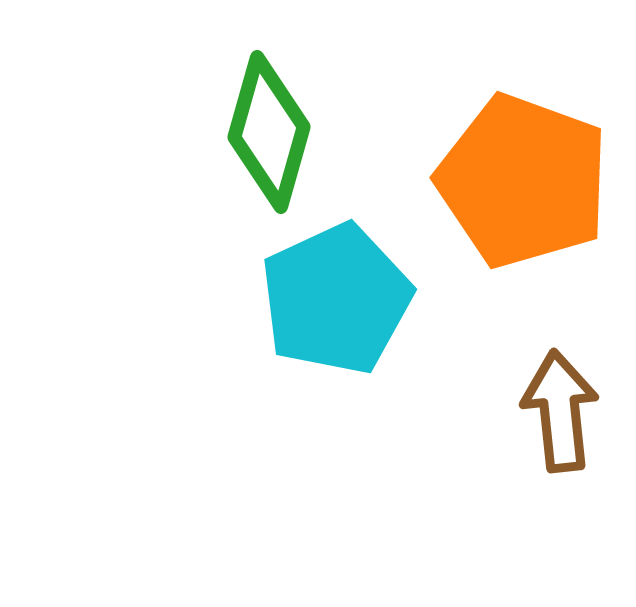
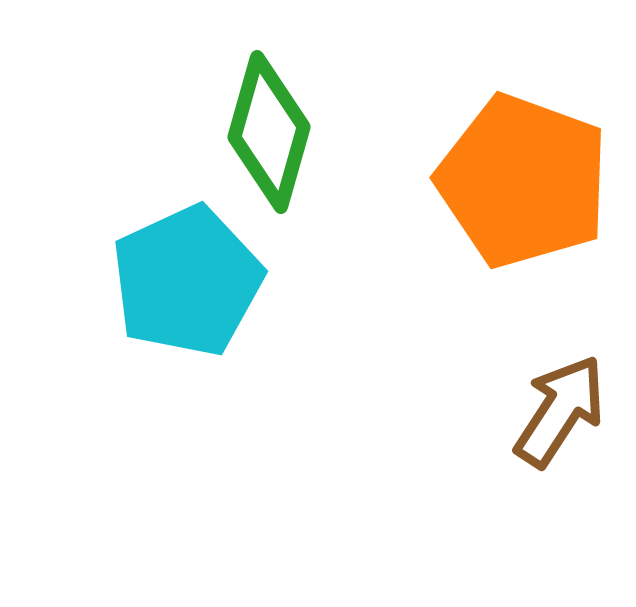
cyan pentagon: moved 149 px left, 18 px up
brown arrow: rotated 39 degrees clockwise
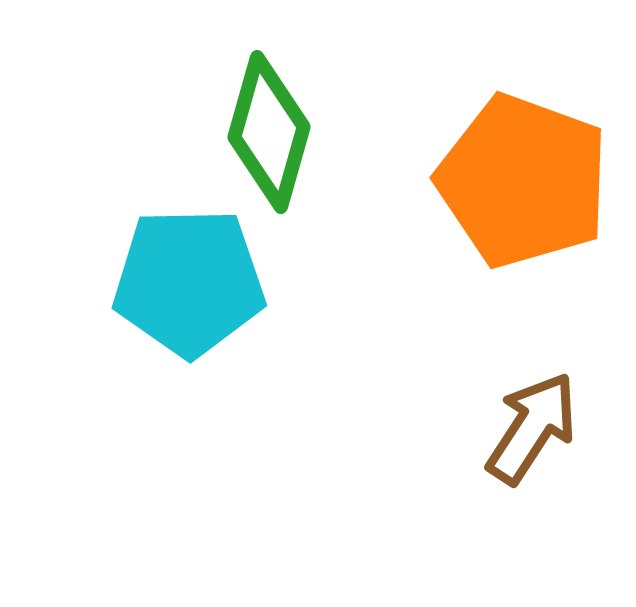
cyan pentagon: moved 2 px right, 1 px down; rotated 24 degrees clockwise
brown arrow: moved 28 px left, 17 px down
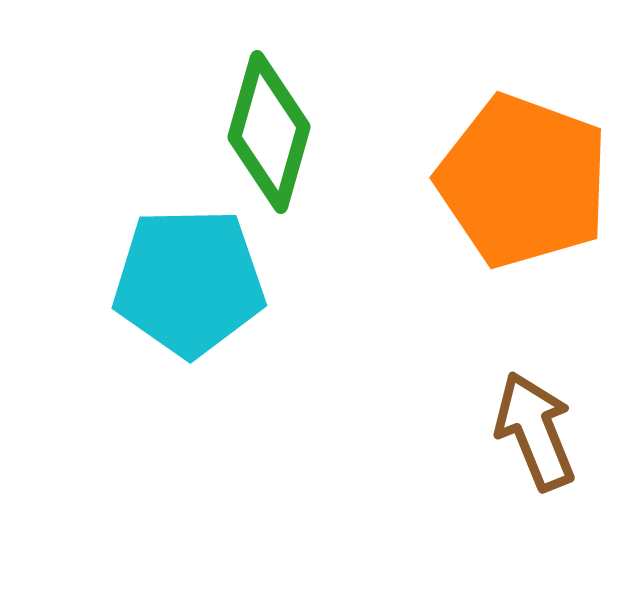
brown arrow: moved 3 px right, 3 px down; rotated 55 degrees counterclockwise
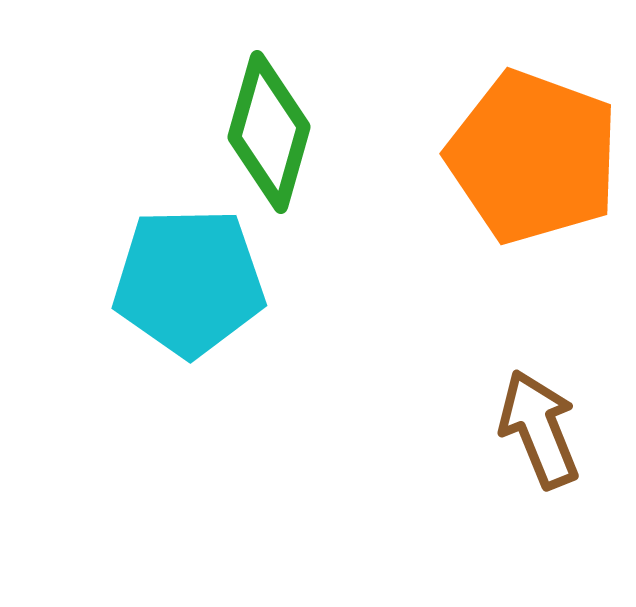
orange pentagon: moved 10 px right, 24 px up
brown arrow: moved 4 px right, 2 px up
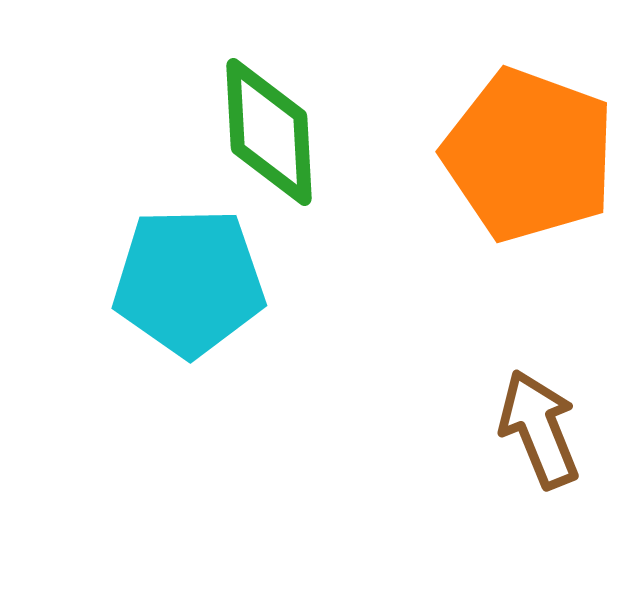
green diamond: rotated 19 degrees counterclockwise
orange pentagon: moved 4 px left, 2 px up
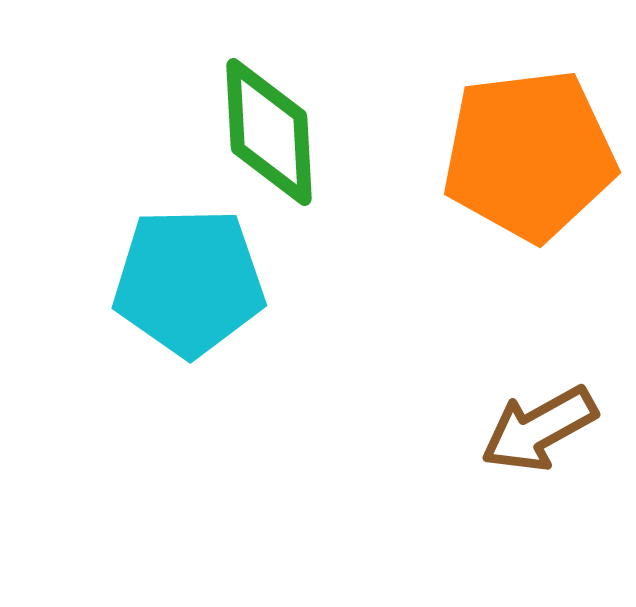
orange pentagon: rotated 27 degrees counterclockwise
brown arrow: rotated 97 degrees counterclockwise
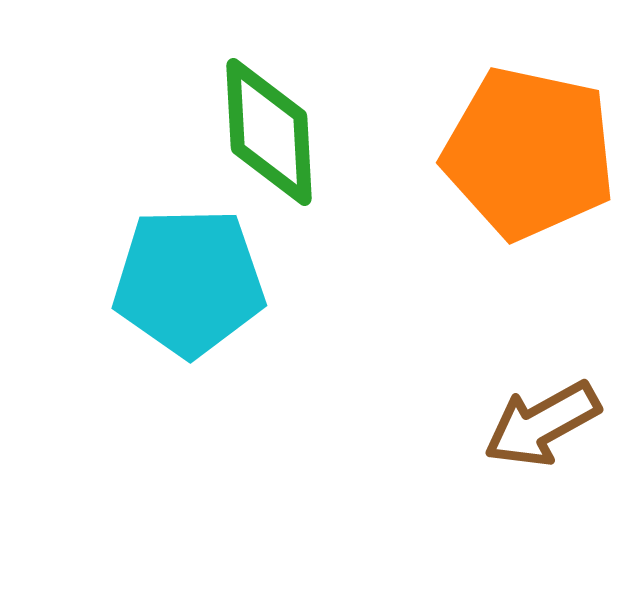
orange pentagon: moved 2 px up; rotated 19 degrees clockwise
brown arrow: moved 3 px right, 5 px up
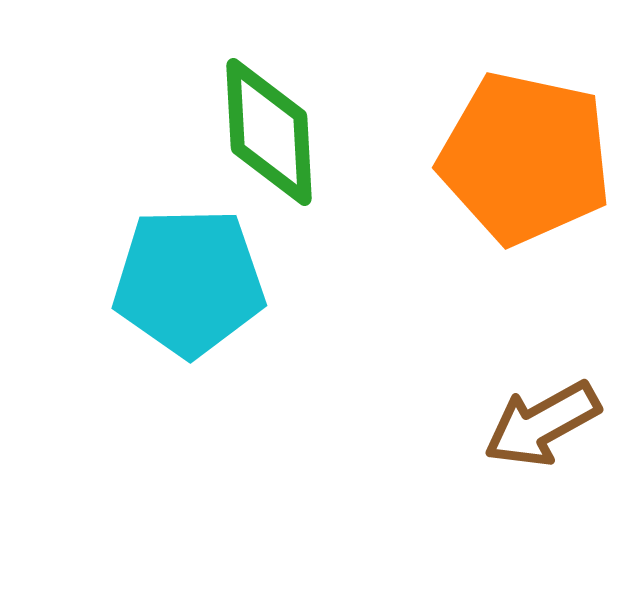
orange pentagon: moved 4 px left, 5 px down
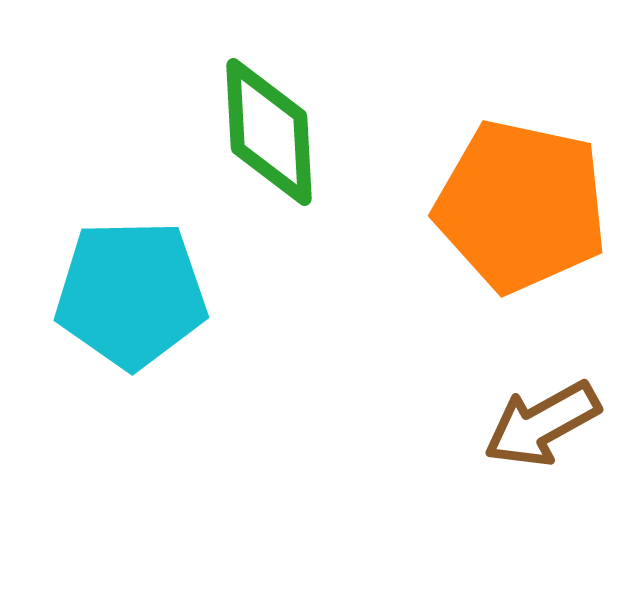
orange pentagon: moved 4 px left, 48 px down
cyan pentagon: moved 58 px left, 12 px down
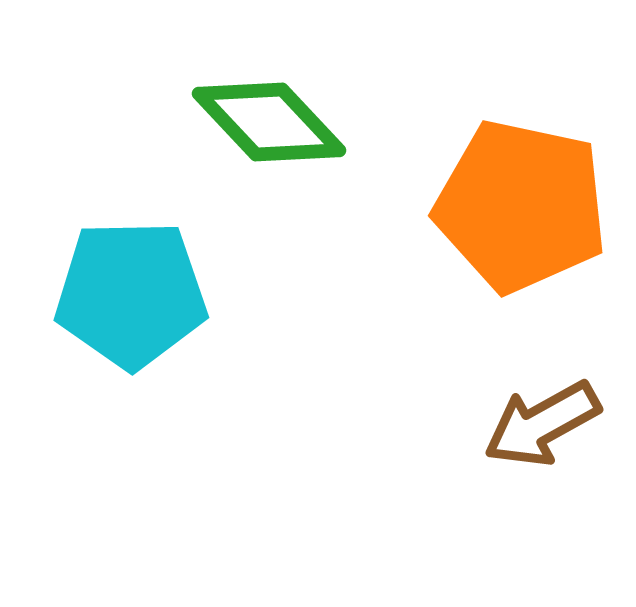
green diamond: moved 10 px up; rotated 40 degrees counterclockwise
